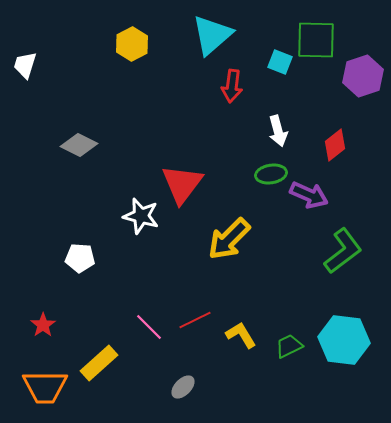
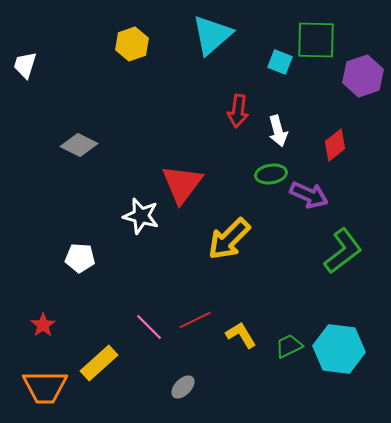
yellow hexagon: rotated 8 degrees clockwise
red arrow: moved 6 px right, 25 px down
cyan hexagon: moved 5 px left, 9 px down
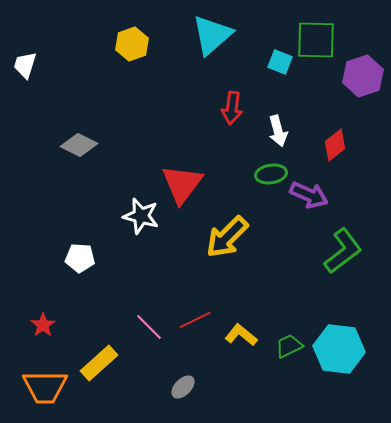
red arrow: moved 6 px left, 3 px up
yellow arrow: moved 2 px left, 2 px up
yellow L-shape: rotated 20 degrees counterclockwise
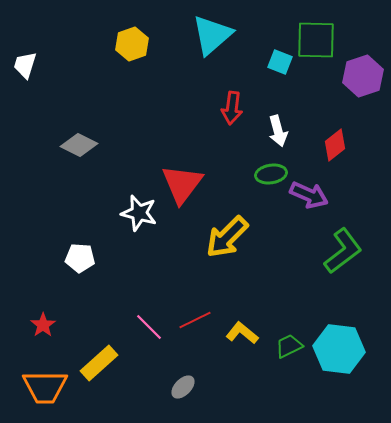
white star: moved 2 px left, 3 px up
yellow L-shape: moved 1 px right, 2 px up
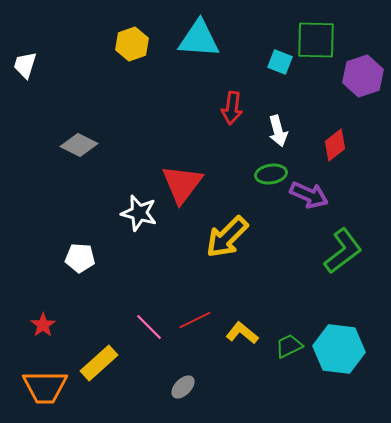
cyan triangle: moved 13 px left, 4 px down; rotated 45 degrees clockwise
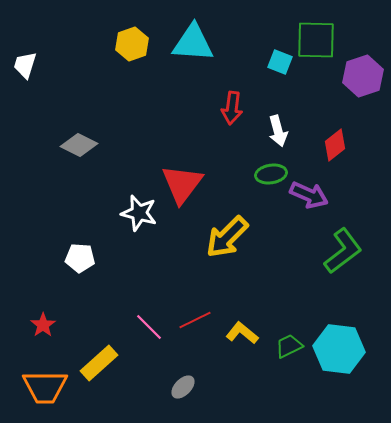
cyan triangle: moved 6 px left, 4 px down
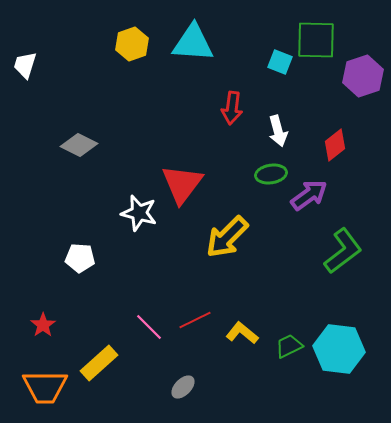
purple arrow: rotated 60 degrees counterclockwise
